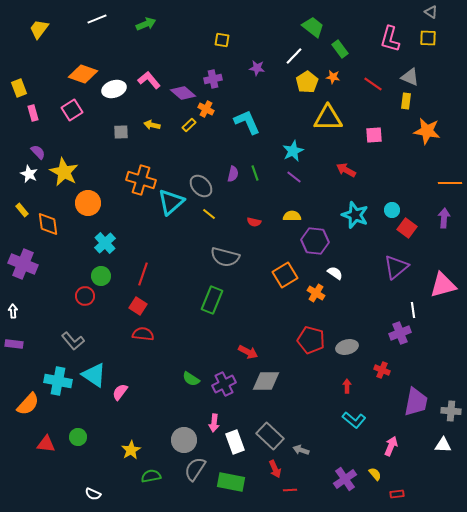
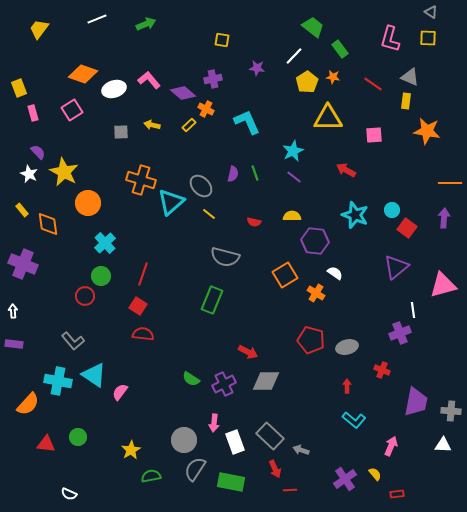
white semicircle at (93, 494): moved 24 px left
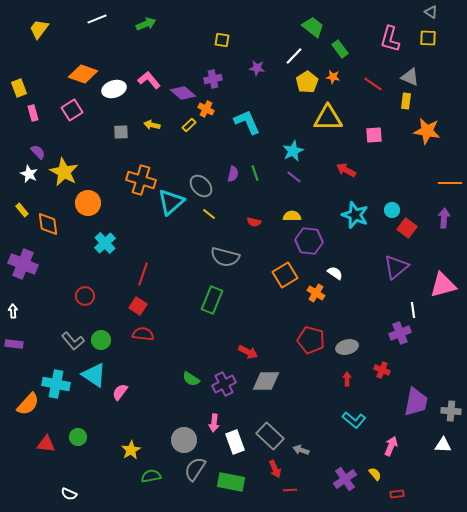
purple hexagon at (315, 241): moved 6 px left
green circle at (101, 276): moved 64 px down
cyan cross at (58, 381): moved 2 px left, 3 px down
red arrow at (347, 386): moved 7 px up
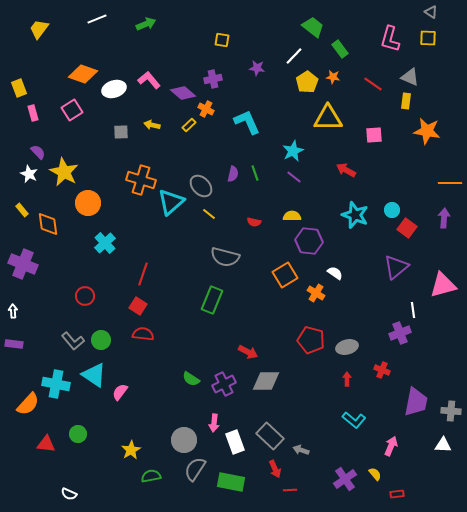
green circle at (78, 437): moved 3 px up
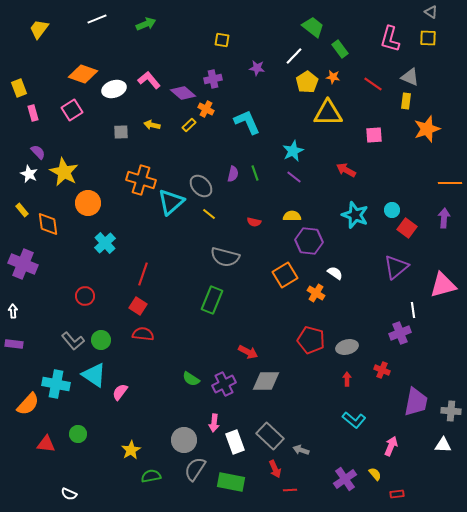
yellow triangle at (328, 118): moved 5 px up
orange star at (427, 131): moved 2 px up; rotated 28 degrees counterclockwise
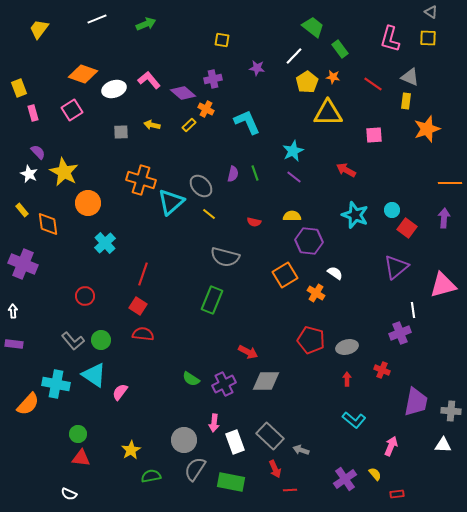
red triangle at (46, 444): moved 35 px right, 14 px down
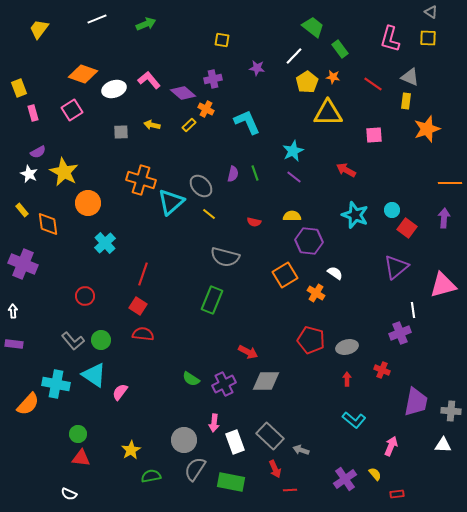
purple semicircle at (38, 152): rotated 105 degrees clockwise
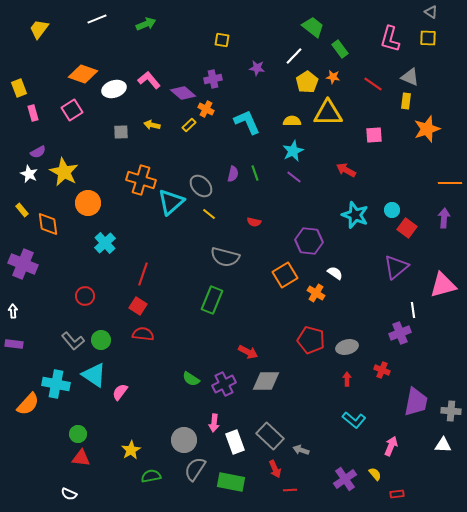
yellow semicircle at (292, 216): moved 95 px up
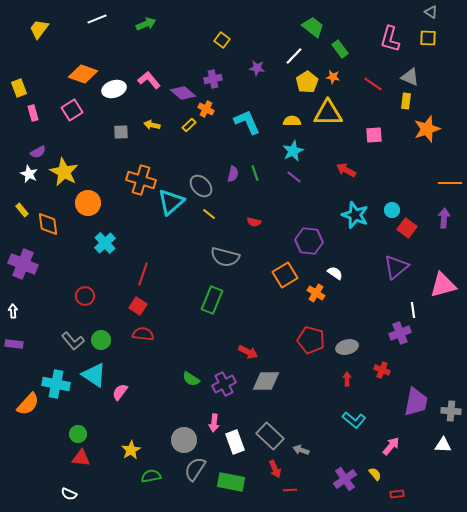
yellow square at (222, 40): rotated 28 degrees clockwise
pink arrow at (391, 446): rotated 18 degrees clockwise
